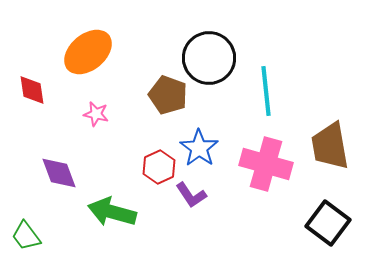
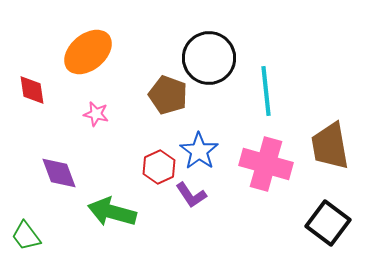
blue star: moved 3 px down
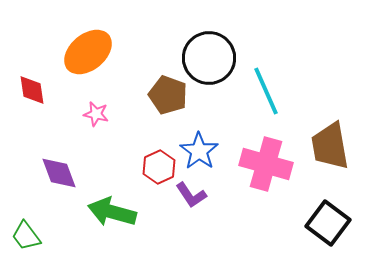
cyan line: rotated 18 degrees counterclockwise
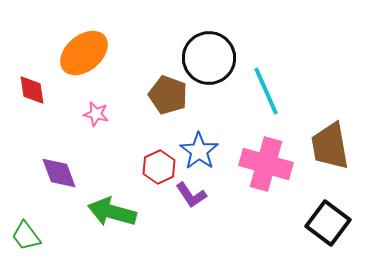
orange ellipse: moved 4 px left, 1 px down
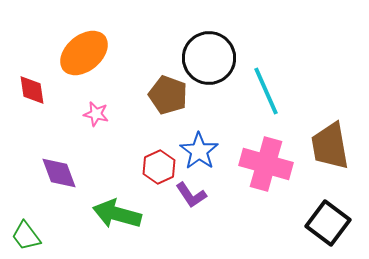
green arrow: moved 5 px right, 2 px down
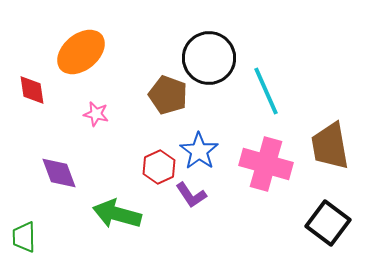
orange ellipse: moved 3 px left, 1 px up
green trapezoid: moved 2 px left, 1 px down; rotated 36 degrees clockwise
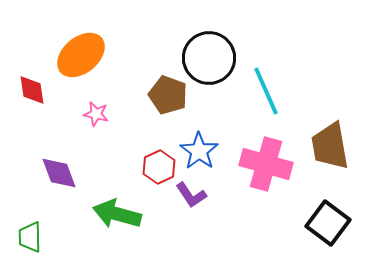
orange ellipse: moved 3 px down
green trapezoid: moved 6 px right
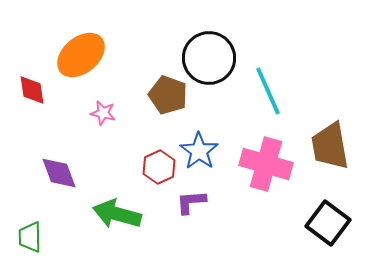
cyan line: moved 2 px right
pink star: moved 7 px right, 1 px up
purple L-shape: moved 7 px down; rotated 120 degrees clockwise
